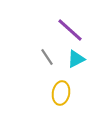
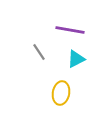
purple line: rotated 32 degrees counterclockwise
gray line: moved 8 px left, 5 px up
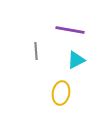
gray line: moved 3 px left, 1 px up; rotated 30 degrees clockwise
cyan triangle: moved 1 px down
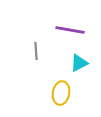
cyan triangle: moved 3 px right, 3 px down
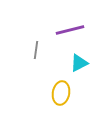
purple line: rotated 24 degrees counterclockwise
gray line: moved 1 px up; rotated 12 degrees clockwise
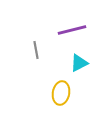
purple line: moved 2 px right
gray line: rotated 18 degrees counterclockwise
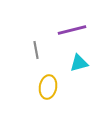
cyan triangle: rotated 12 degrees clockwise
yellow ellipse: moved 13 px left, 6 px up
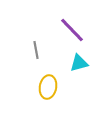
purple line: rotated 60 degrees clockwise
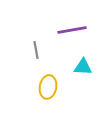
purple line: rotated 56 degrees counterclockwise
cyan triangle: moved 4 px right, 4 px down; rotated 18 degrees clockwise
